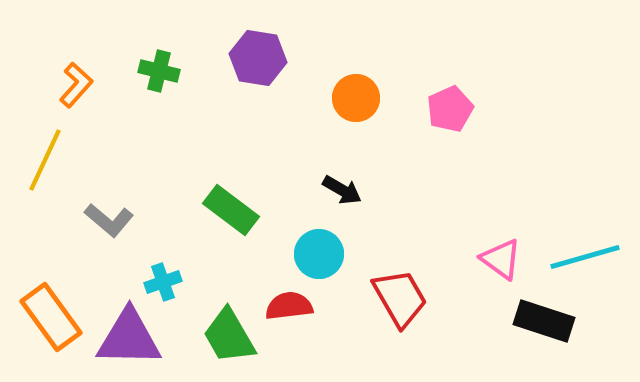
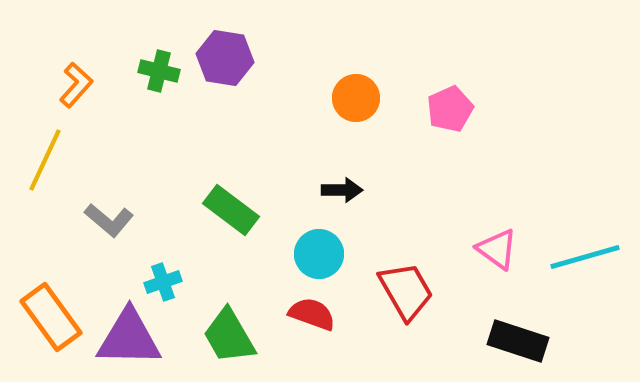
purple hexagon: moved 33 px left
black arrow: rotated 30 degrees counterclockwise
pink triangle: moved 4 px left, 10 px up
red trapezoid: moved 6 px right, 7 px up
red semicircle: moved 23 px right, 8 px down; rotated 27 degrees clockwise
black rectangle: moved 26 px left, 20 px down
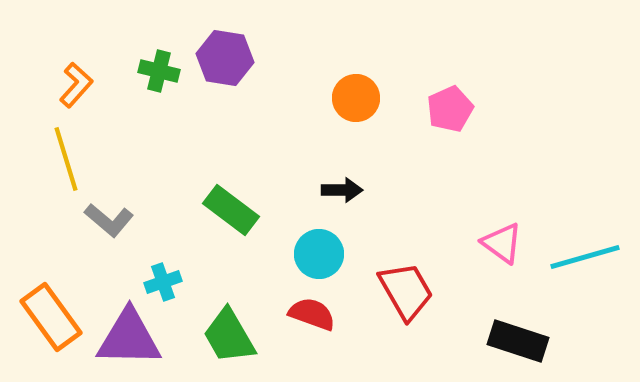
yellow line: moved 21 px right, 1 px up; rotated 42 degrees counterclockwise
pink triangle: moved 5 px right, 6 px up
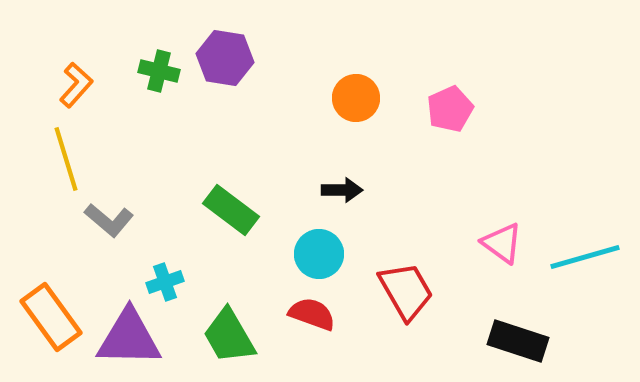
cyan cross: moved 2 px right
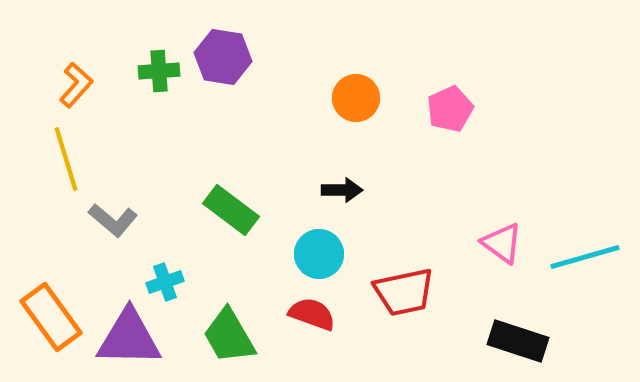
purple hexagon: moved 2 px left, 1 px up
green cross: rotated 18 degrees counterclockwise
gray L-shape: moved 4 px right
red trapezoid: moved 2 px left, 1 px down; rotated 108 degrees clockwise
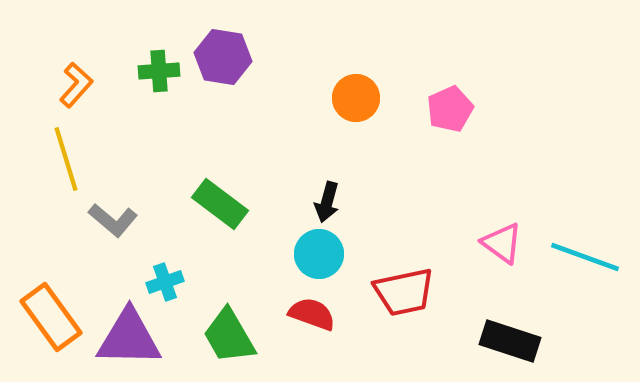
black arrow: moved 15 px left, 12 px down; rotated 105 degrees clockwise
green rectangle: moved 11 px left, 6 px up
cyan line: rotated 36 degrees clockwise
black rectangle: moved 8 px left
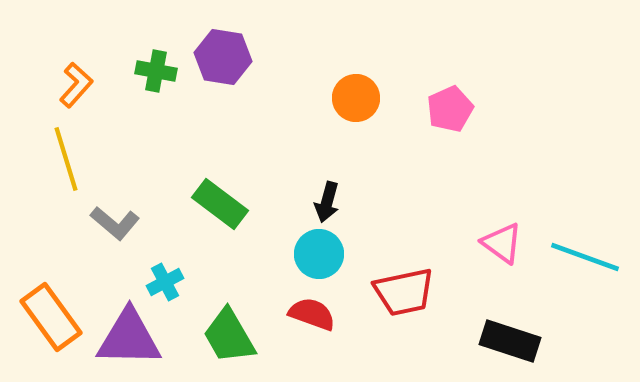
green cross: moved 3 px left; rotated 15 degrees clockwise
gray L-shape: moved 2 px right, 3 px down
cyan cross: rotated 9 degrees counterclockwise
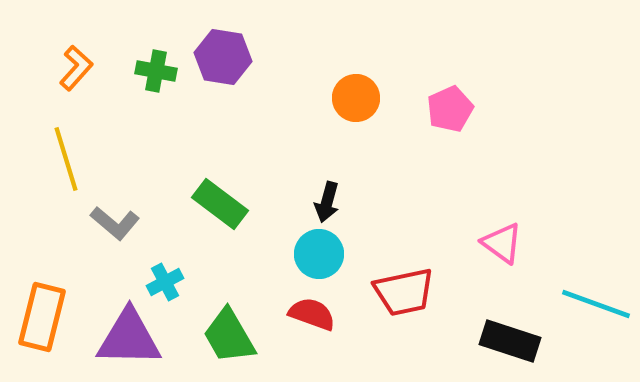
orange L-shape: moved 17 px up
cyan line: moved 11 px right, 47 px down
orange rectangle: moved 9 px left; rotated 50 degrees clockwise
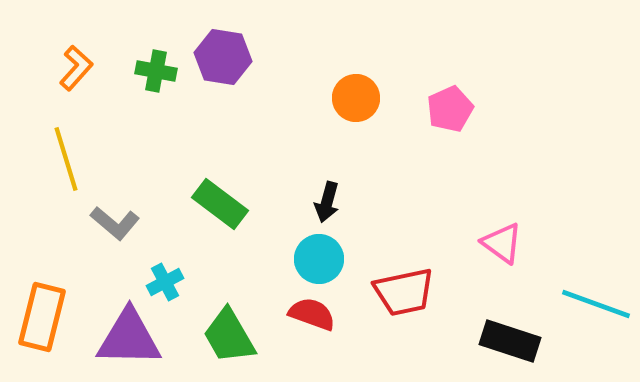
cyan circle: moved 5 px down
